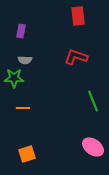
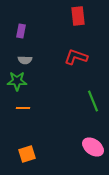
green star: moved 3 px right, 3 px down
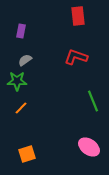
gray semicircle: rotated 144 degrees clockwise
orange line: moved 2 px left; rotated 48 degrees counterclockwise
pink ellipse: moved 4 px left
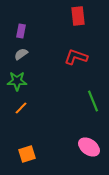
gray semicircle: moved 4 px left, 6 px up
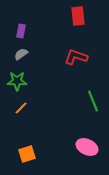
pink ellipse: moved 2 px left; rotated 10 degrees counterclockwise
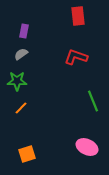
purple rectangle: moved 3 px right
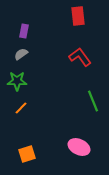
red L-shape: moved 4 px right; rotated 35 degrees clockwise
pink ellipse: moved 8 px left
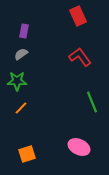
red rectangle: rotated 18 degrees counterclockwise
green line: moved 1 px left, 1 px down
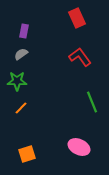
red rectangle: moved 1 px left, 2 px down
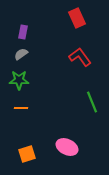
purple rectangle: moved 1 px left, 1 px down
green star: moved 2 px right, 1 px up
orange line: rotated 48 degrees clockwise
pink ellipse: moved 12 px left
